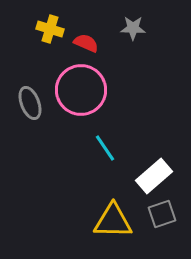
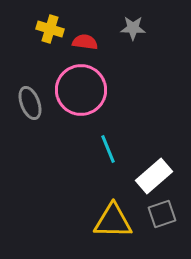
red semicircle: moved 1 px left, 1 px up; rotated 15 degrees counterclockwise
cyan line: moved 3 px right, 1 px down; rotated 12 degrees clockwise
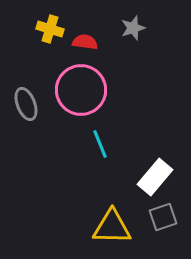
gray star: rotated 20 degrees counterclockwise
gray ellipse: moved 4 px left, 1 px down
cyan line: moved 8 px left, 5 px up
white rectangle: moved 1 px right, 1 px down; rotated 9 degrees counterclockwise
gray square: moved 1 px right, 3 px down
yellow triangle: moved 1 px left, 6 px down
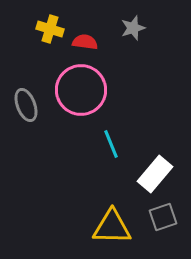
gray ellipse: moved 1 px down
cyan line: moved 11 px right
white rectangle: moved 3 px up
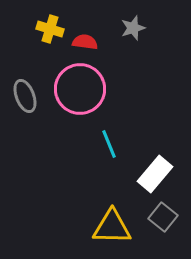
pink circle: moved 1 px left, 1 px up
gray ellipse: moved 1 px left, 9 px up
cyan line: moved 2 px left
gray square: rotated 32 degrees counterclockwise
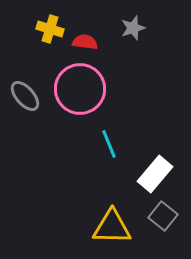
gray ellipse: rotated 20 degrees counterclockwise
gray square: moved 1 px up
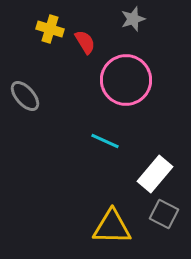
gray star: moved 9 px up
red semicircle: rotated 50 degrees clockwise
pink circle: moved 46 px right, 9 px up
cyan line: moved 4 px left, 3 px up; rotated 44 degrees counterclockwise
gray square: moved 1 px right, 2 px up; rotated 12 degrees counterclockwise
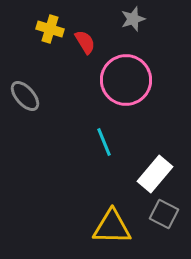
cyan line: moved 1 px left, 1 px down; rotated 44 degrees clockwise
